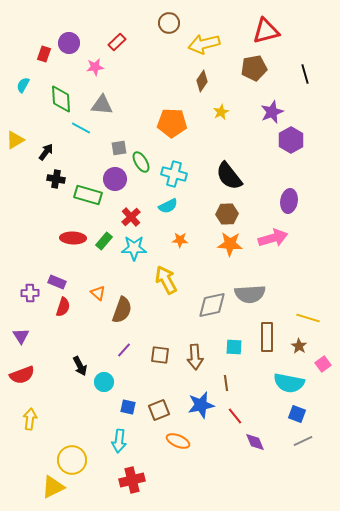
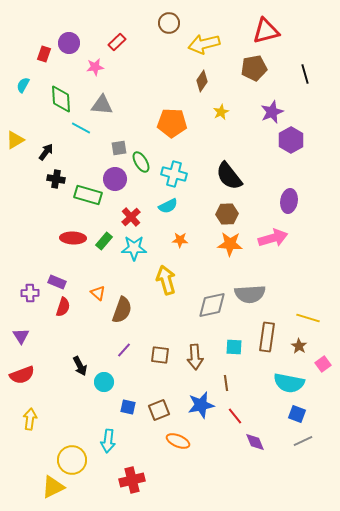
yellow arrow at (166, 280): rotated 12 degrees clockwise
brown rectangle at (267, 337): rotated 8 degrees clockwise
cyan arrow at (119, 441): moved 11 px left
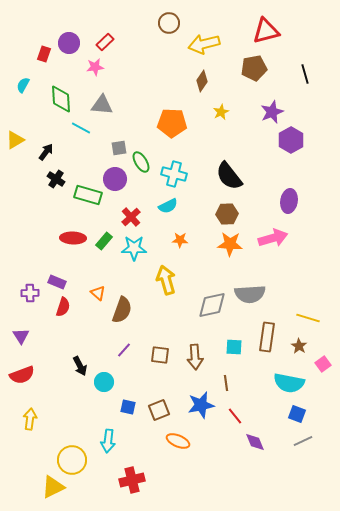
red rectangle at (117, 42): moved 12 px left
black cross at (56, 179): rotated 24 degrees clockwise
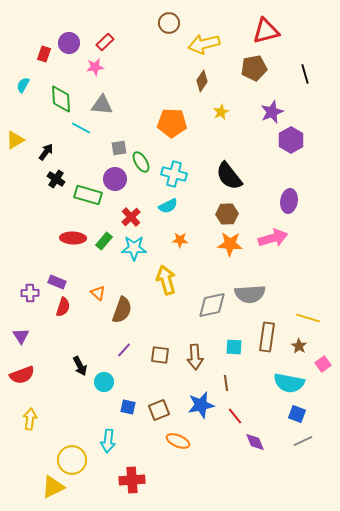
red cross at (132, 480): rotated 10 degrees clockwise
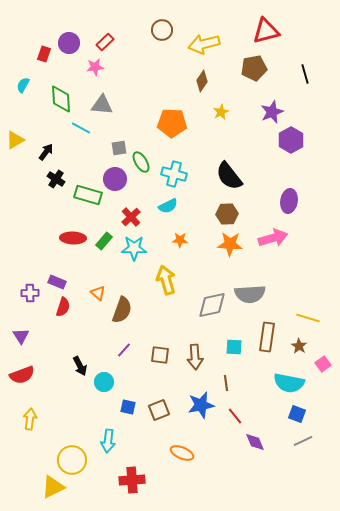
brown circle at (169, 23): moved 7 px left, 7 px down
orange ellipse at (178, 441): moved 4 px right, 12 px down
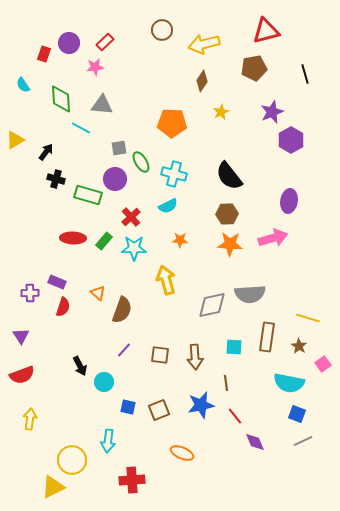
cyan semicircle at (23, 85): rotated 63 degrees counterclockwise
black cross at (56, 179): rotated 18 degrees counterclockwise
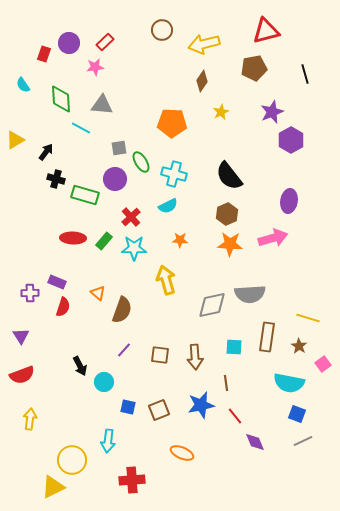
green rectangle at (88, 195): moved 3 px left
brown hexagon at (227, 214): rotated 20 degrees counterclockwise
